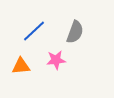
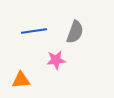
blue line: rotated 35 degrees clockwise
orange triangle: moved 14 px down
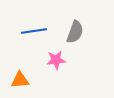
orange triangle: moved 1 px left
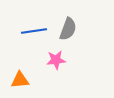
gray semicircle: moved 7 px left, 3 px up
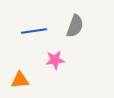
gray semicircle: moved 7 px right, 3 px up
pink star: moved 1 px left
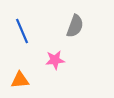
blue line: moved 12 px left; rotated 75 degrees clockwise
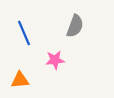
blue line: moved 2 px right, 2 px down
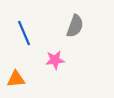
orange triangle: moved 4 px left, 1 px up
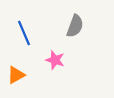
pink star: rotated 24 degrees clockwise
orange triangle: moved 4 px up; rotated 24 degrees counterclockwise
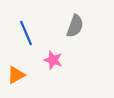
blue line: moved 2 px right
pink star: moved 2 px left
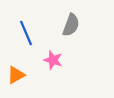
gray semicircle: moved 4 px left, 1 px up
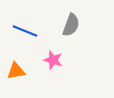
blue line: moved 1 px left, 2 px up; rotated 45 degrees counterclockwise
orange triangle: moved 4 px up; rotated 18 degrees clockwise
